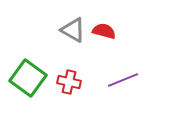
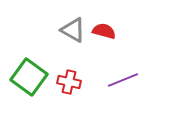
green square: moved 1 px right, 1 px up
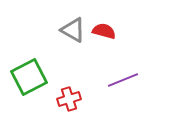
green square: rotated 27 degrees clockwise
red cross: moved 17 px down; rotated 30 degrees counterclockwise
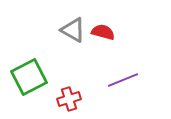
red semicircle: moved 1 px left, 1 px down
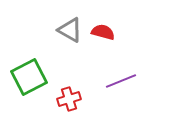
gray triangle: moved 3 px left
purple line: moved 2 px left, 1 px down
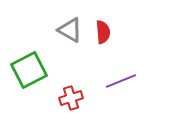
red semicircle: rotated 70 degrees clockwise
green square: moved 7 px up
red cross: moved 2 px right, 1 px up
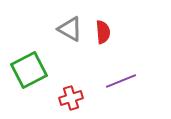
gray triangle: moved 1 px up
